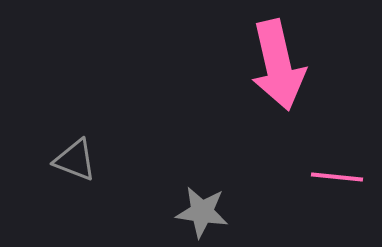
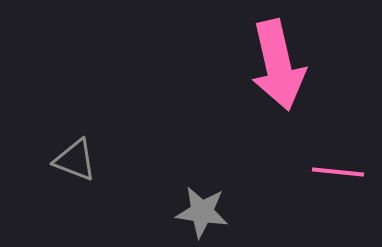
pink line: moved 1 px right, 5 px up
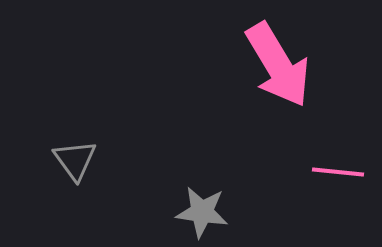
pink arrow: rotated 18 degrees counterclockwise
gray triangle: rotated 33 degrees clockwise
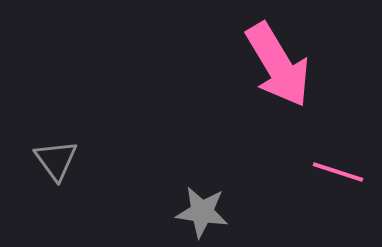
gray triangle: moved 19 px left
pink line: rotated 12 degrees clockwise
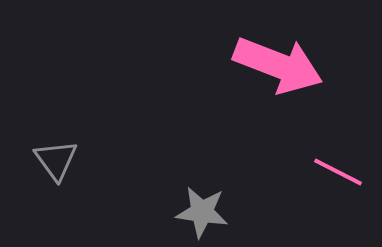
pink arrow: rotated 38 degrees counterclockwise
pink line: rotated 9 degrees clockwise
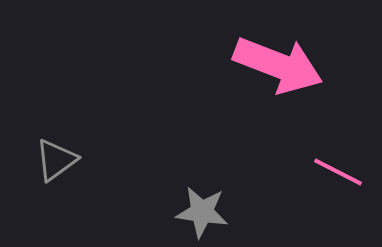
gray triangle: rotated 30 degrees clockwise
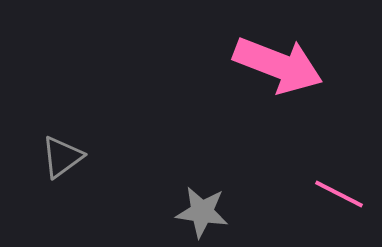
gray triangle: moved 6 px right, 3 px up
pink line: moved 1 px right, 22 px down
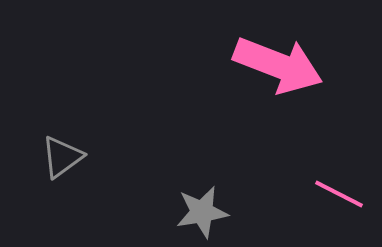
gray star: rotated 18 degrees counterclockwise
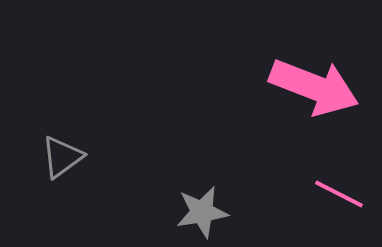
pink arrow: moved 36 px right, 22 px down
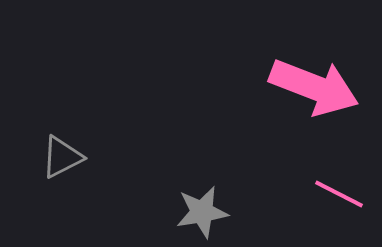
gray triangle: rotated 9 degrees clockwise
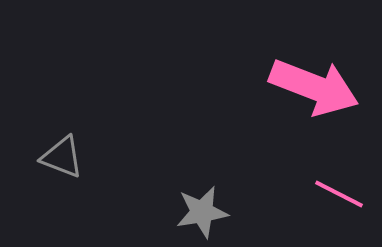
gray triangle: rotated 48 degrees clockwise
